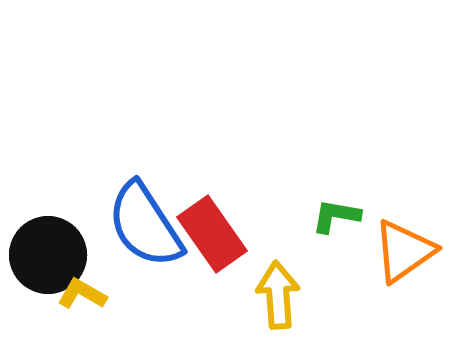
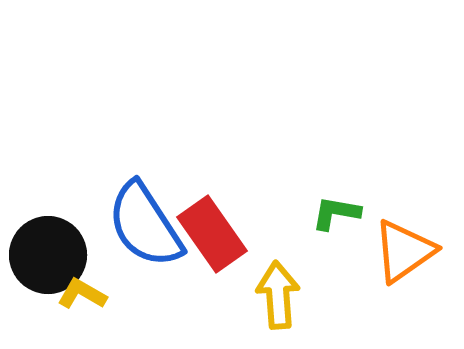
green L-shape: moved 3 px up
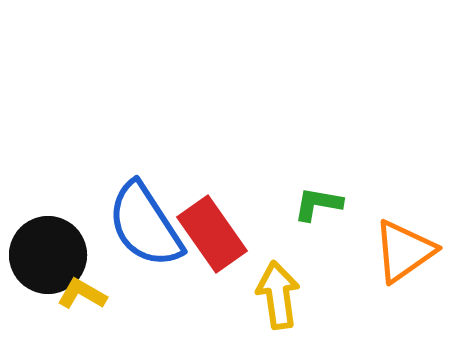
green L-shape: moved 18 px left, 9 px up
yellow arrow: rotated 4 degrees counterclockwise
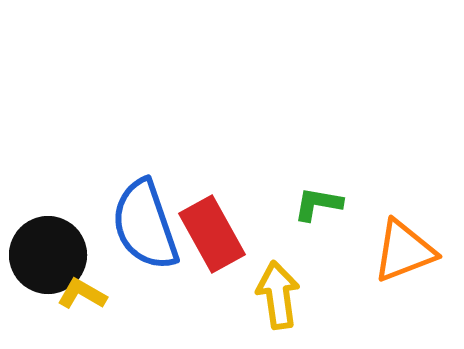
blue semicircle: rotated 14 degrees clockwise
red rectangle: rotated 6 degrees clockwise
orange triangle: rotated 14 degrees clockwise
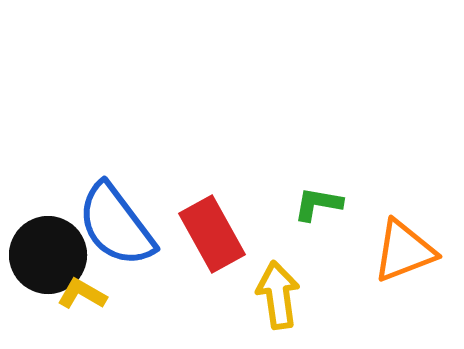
blue semicircle: moved 29 px left; rotated 18 degrees counterclockwise
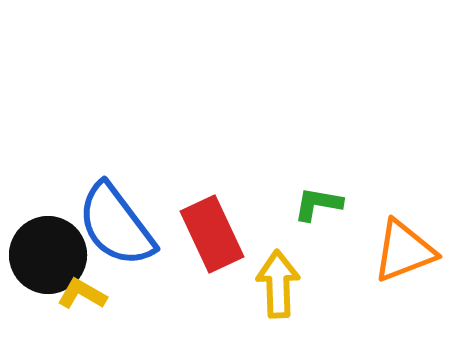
red rectangle: rotated 4 degrees clockwise
yellow arrow: moved 11 px up; rotated 6 degrees clockwise
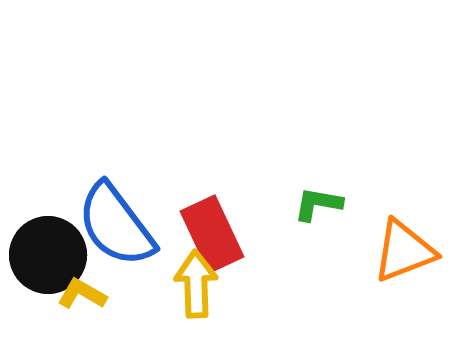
yellow arrow: moved 82 px left
